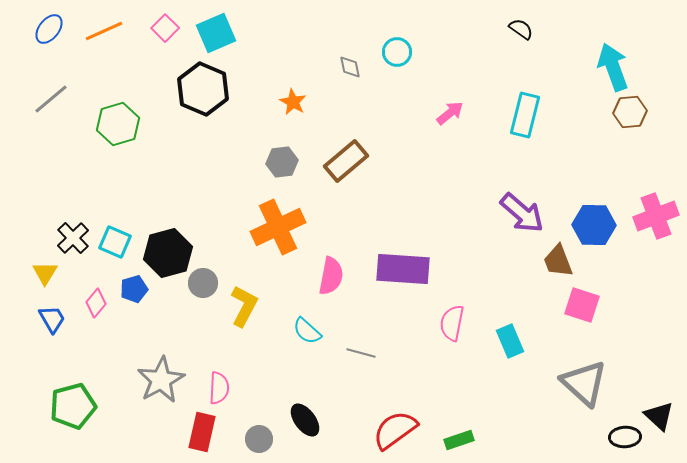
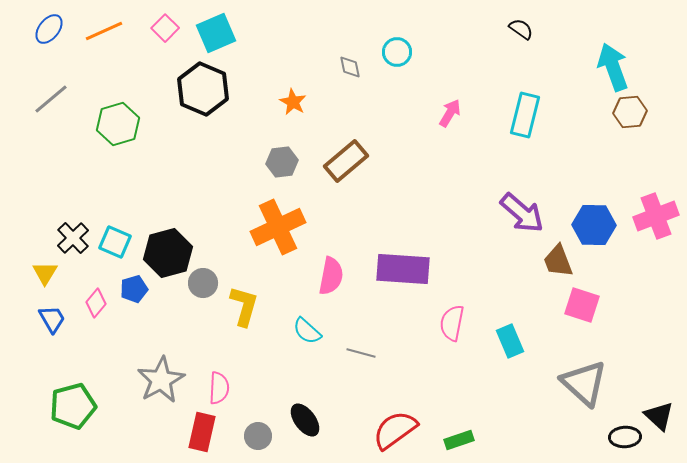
pink arrow at (450, 113): rotated 20 degrees counterclockwise
yellow L-shape at (244, 306): rotated 12 degrees counterclockwise
gray circle at (259, 439): moved 1 px left, 3 px up
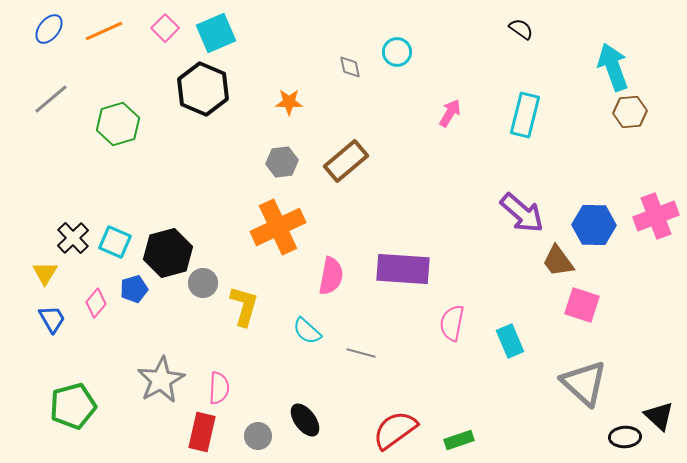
orange star at (293, 102): moved 4 px left; rotated 28 degrees counterclockwise
brown trapezoid at (558, 261): rotated 15 degrees counterclockwise
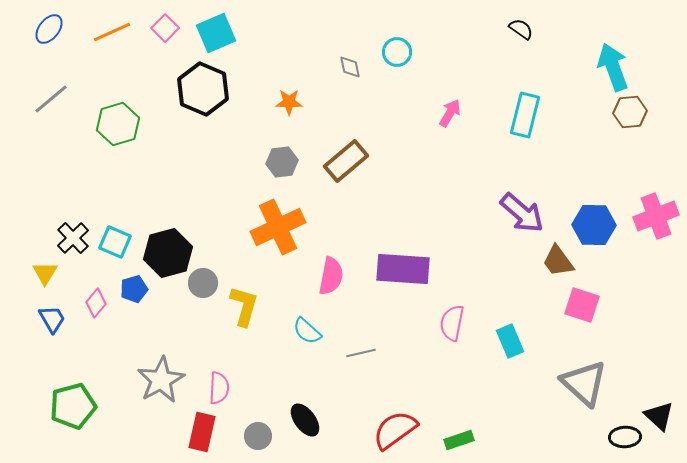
orange line at (104, 31): moved 8 px right, 1 px down
gray line at (361, 353): rotated 28 degrees counterclockwise
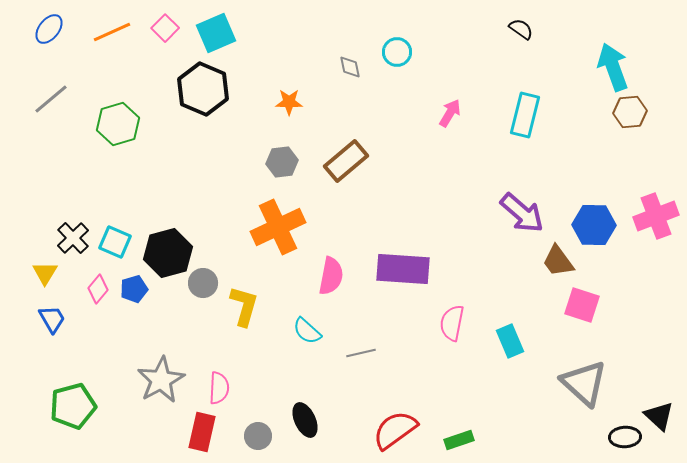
pink diamond at (96, 303): moved 2 px right, 14 px up
black ellipse at (305, 420): rotated 12 degrees clockwise
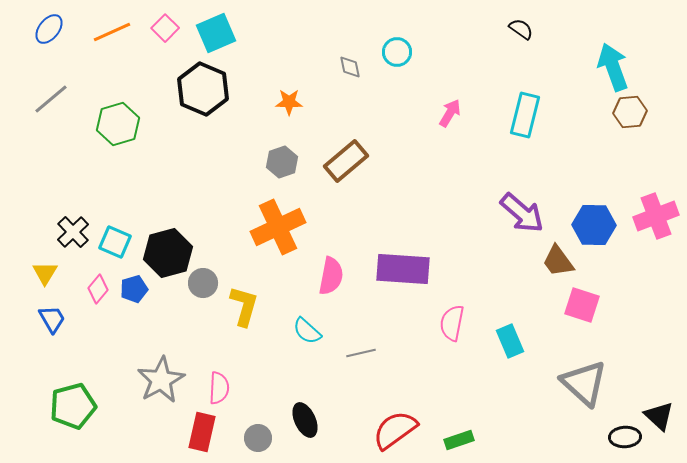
gray hexagon at (282, 162): rotated 12 degrees counterclockwise
black cross at (73, 238): moved 6 px up
gray circle at (258, 436): moved 2 px down
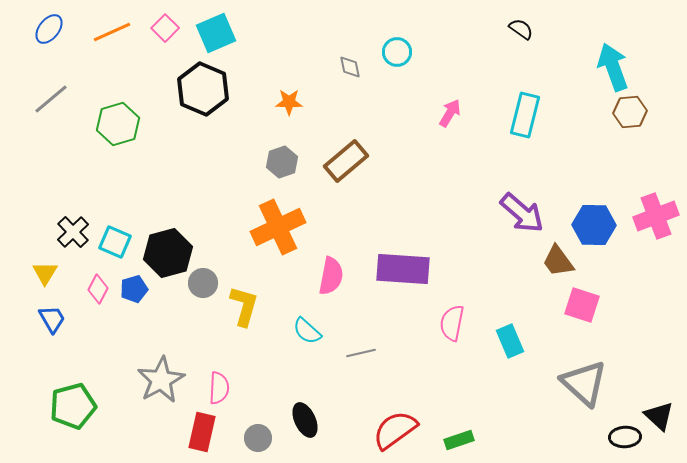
pink diamond at (98, 289): rotated 12 degrees counterclockwise
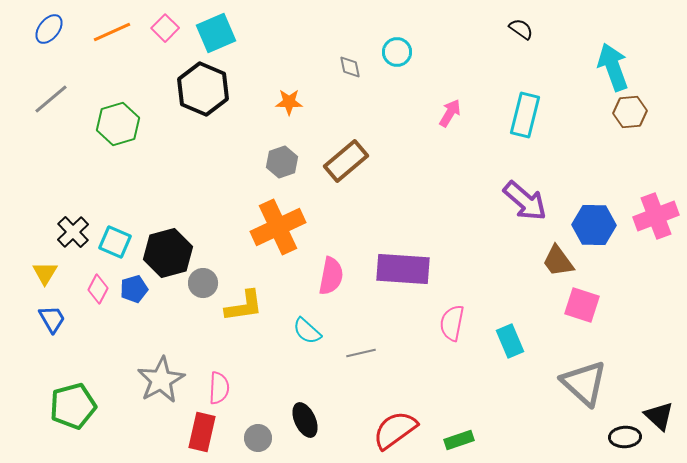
purple arrow at (522, 213): moved 3 px right, 12 px up
yellow L-shape at (244, 306): rotated 66 degrees clockwise
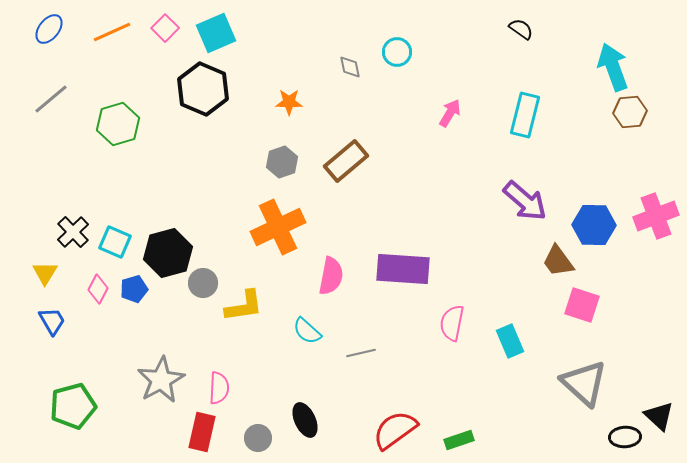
blue trapezoid at (52, 319): moved 2 px down
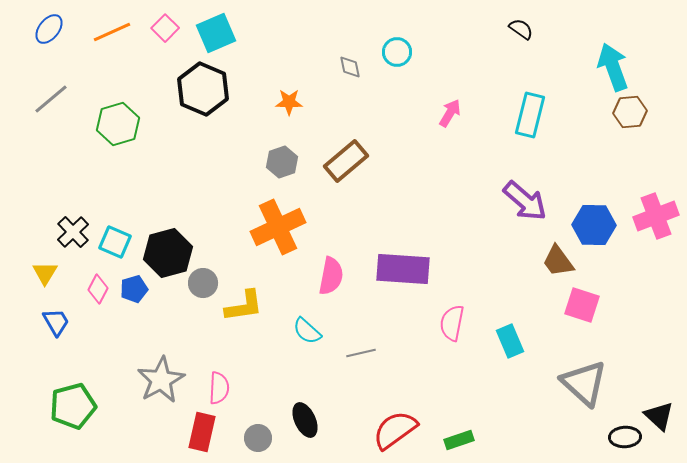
cyan rectangle at (525, 115): moved 5 px right
blue trapezoid at (52, 321): moved 4 px right, 1 px down
